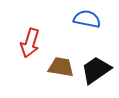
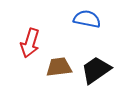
brown trapezoid: moved 2 px left; rotated 16 degrees counterclockwise
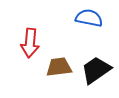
blue semicircle: moved 2 px right, 1 px up
red arrow: rotated 12 degrees counterclockwise
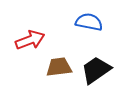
blue semicircle: moved 4 px down
red arrow: moved 3 px up; rotated 116 degrees counterclockwise
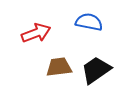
red arrow: moved 6 px right, 7 px up
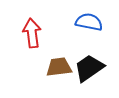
red arrow: moved 4 px left; rotated 76 degrees counterclockwise
black trapezoid: moved 7 px left, 2 px up
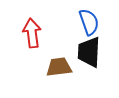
blue semicircle: rotated 60 degrees clockwise
black trapezoid: moved 16 px up; rotated 52 degrees counterclockwise
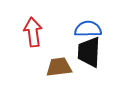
blue semicircle: moved 1 px left, 7 px down; rotated 72 degrees counterclockwise
red arrow: moved 1 px right, 1 px up
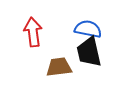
blue semicircle: rotated 12 degrees clockwise
black trapezoid: rotated 16 degrees counterclockwise
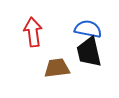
brown trapezoid: moved 2 px left, 1 px down
